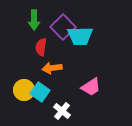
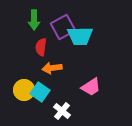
purple square: rotated 15 degrees clockwise
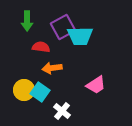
green arrow: moved 7 px left, 1 px down
red semicircle: rotated 90 degrees clockwise
pink trapezoid: moved 5 px right, 2 px up
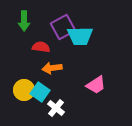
green arrow: moved 3 px left
white cross: moved 6 px left, 3 px up
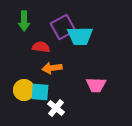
pink trapezoid: rotated 35 degrees clockwise
cyan square: rotated 30 degrees counterclockwise
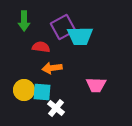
cyan square: moved 2 px right
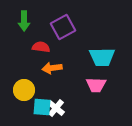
cyan trapezoid: moved 22 px right, 21 px down
cyan square: moved 15 px down
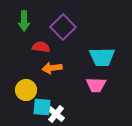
purple square: rotated 15 degrees counterclockwise
yellow circle: moved 2 px right
white cross: moved 6 px down
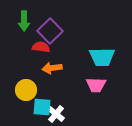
purple square: moved 13 px left, 4 px down
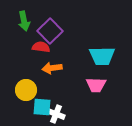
green arrow: rotated 12 degrees counterclockwise
cyan trapezoid: moved 1 px up
white cross: rotated 18 degrees counterclockwise
